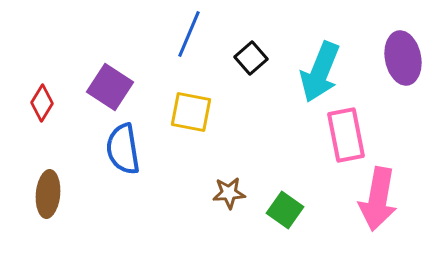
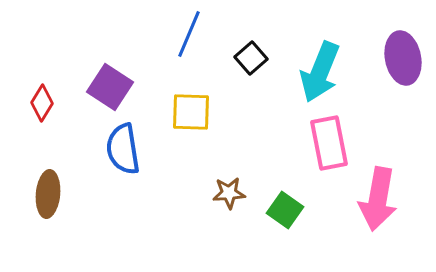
yellow square: rotated 9 degrees counterclockwise
pink rectangle: moved 17 px left, 8 px down
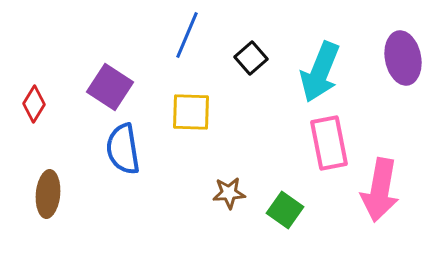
blue line: moved 2 px left, 1 px down
red diamond: moved 8 px left, 1 px down
pink arrow: moved 2 px right, 9 px up
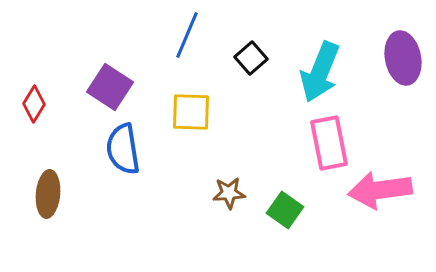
pink arrow: rotated 72 degrees clockwise
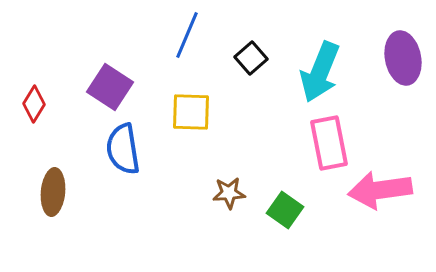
brown ellipse: moved 5 px right, 2 px up
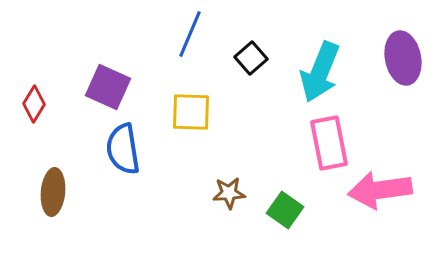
blue line: moved 3 px right, 1 px up
purple square: moved 2 px left; rotated 9 degrees counterclockwise
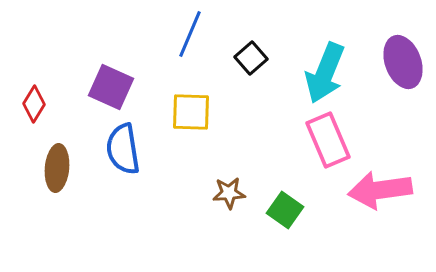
purple ellipse: moved 4 px down; rotated 9 degrees counterclockwise
cyan arrow: moved 5 px right, 1 px down
purple square: moved 3 px right
pink rectangle: moved 1 px left, 3 px up; rotated 12 degrees counterclockwise
brown ellipse: moved 4 px right, 24 px up
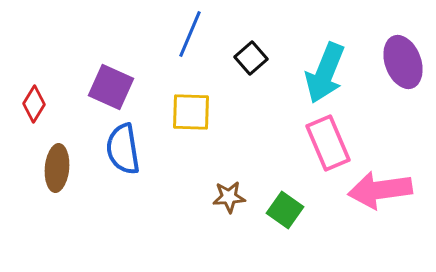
pink rectangle: moved 3 px down
brown star: moved 4 px down
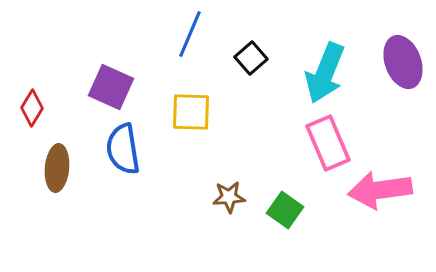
red diamond: moved 2 px left, 4 px down
